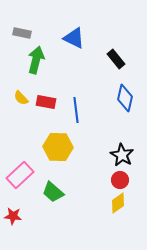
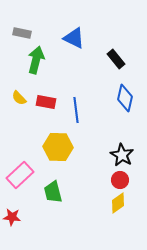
yellow semicircle: moved 2 px left
green trapezoid: rotated 35 degrees clockwise
red star: moved 1 px left, 1 px down
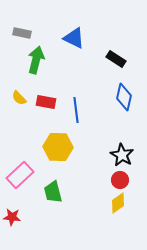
black rectangle: rotated 18 degrees counterclockwise
blue diamond: moved 1 px left, 1 px up
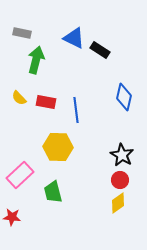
black rectangle: moved 16 px left, 9 px up
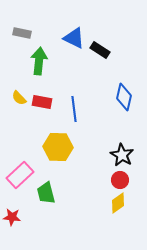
green arrow: moved 3 px right, 1 px down; rotated 8 degrees counterclockwise
red rectangle: moved 4 px left
blue line: moved 2 px left, 1 px up
green trapezoid: moved 7 px left, 1 px down
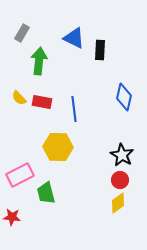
gray rectangle: rotated 72 degrees counterclockwise
black rectangle: rotated 60 degrees clockwise
pink rectangle: rotated 16 degrees clockwise
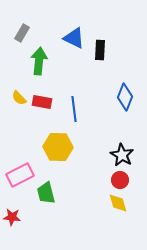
blue diamond: moved 1 px right; rotated 8 degrees clockwise
yellow diamond: rotated 70 degrees counterclockwise
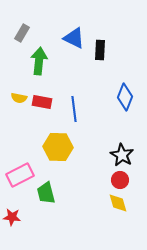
yellow semicircle: rotated 35 degrees counterclockwise
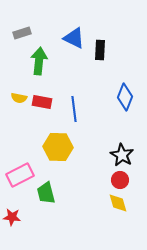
gray rectangle: rotated 42 degrees clockwise
